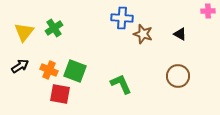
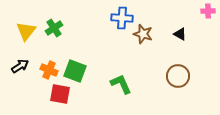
yellow triangle: moved 2 px right, 1 px up
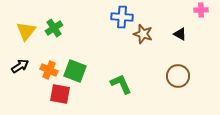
pink cross: moved 7 px left, 1 px up
blue cross: moved 1 px up
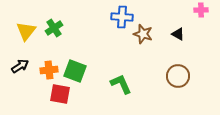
black triangle: moved 2 px left
orange cross: rotated 30 degrees counterclockwise
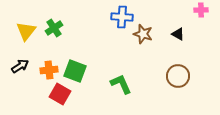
red square: rotated 20 degrees clockwise
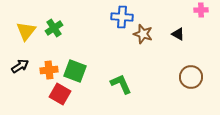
brown circle: moved 13 px right, 1 px down
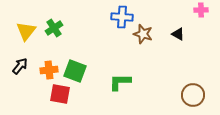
black arrow: rotated 18 degrees counterclockwise
brown circle: moved 2 px right, 18 px down
green L-shape: moved 1 px left, 2 px up; rotated 65 degrees counterclockwise
red square: rotated 20 degrees counterclockwise
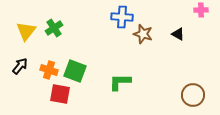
orange cross: rotated 24 degrees clockwise
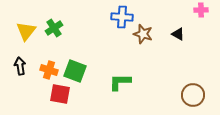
black arrow: rotated 48 degrees counterclockwise
